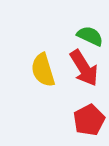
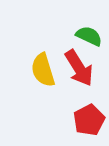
green semicircle: moved 1 px left
red arrow: moved 5 px left
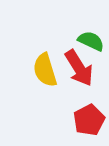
green semicircle: moved 2 px right, 5 px down
yellow semicircle: moved 2 px right
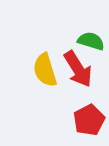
green semicircle: rotated 8 degrees counterclockwise
red arrow: moved 1 px left, 1 px down
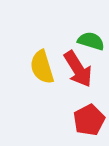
yellow semicircle: moved 3 px left, 3 px up
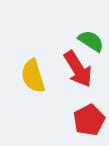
green semicircle: rotated 16 degrees clockwise
yellow semicircle: moved 9 px left, 9 px down
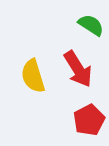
green semicircle: moved 16 px up
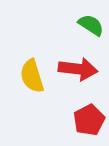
red arrow: rotated 51 degrees counterclockwise
yellow semicircle: moved 1 px left
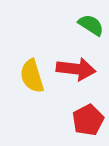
red arrow: moved 2 px left
red pentagon: moved 1 px left
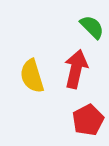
green semicircle: moved 1 px right, 2 px down; rotated 12 degrees clockwise
red arrow: rotated 84 degrees counterclockwise
